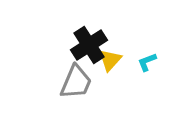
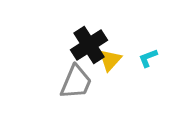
cyan L-shape: moved 1 px right, 4 px up
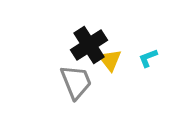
yellow triangle: rotated 20 degrees counterclockwise
gray trapezoid: rotated 45 degrees counterclockwise
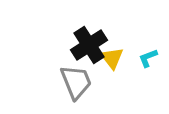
yellow triangle: moved 2 px right, 2 px up
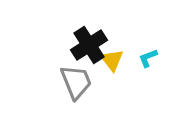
yellow triangle: moved 2 px down
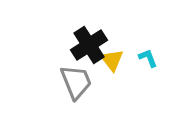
cyan L-shape: rotated 90 degrees clockwise
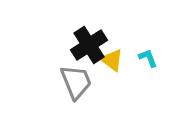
yellow triangle: rotated 15 degrees counterclockwise
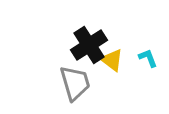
gray trapezoid: moved 1 px left, 1 px down; rotated 6 degrees clockwise
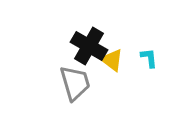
black cross: moved 1 px down; rotated 27 degrees counterclockwise
cyan L-shape: moved 1 px right; rotated 15 degrees clockwise
